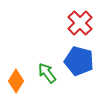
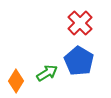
blue pentagon: rotated 16 degrees clockwise
green arrow: rotated 95 degrees clockwise
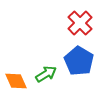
green arrow: moved 1 px left, 1 px down
orange diamond: rotated 55 degrees counterclockwise
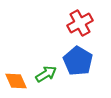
red cross: rotated 15 degrees clockwise
blue pentagon: moved 1 px left
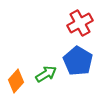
orange diamond: rotated 65 degrees clockwise
